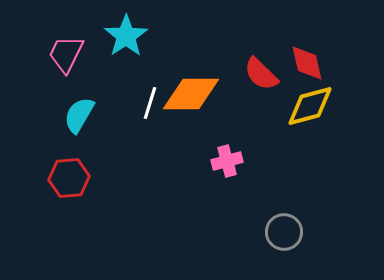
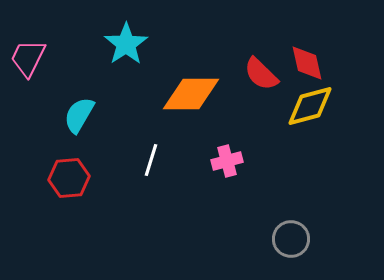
cyan star: moved 8 px down
pink trapezoid: moved 38 px left, 4 px down
white line: moved 1 px right, 57 px down
gray circle: moved 7 px right, 7 px down
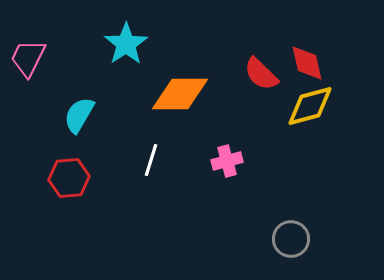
orange diamond: moved 11 px left
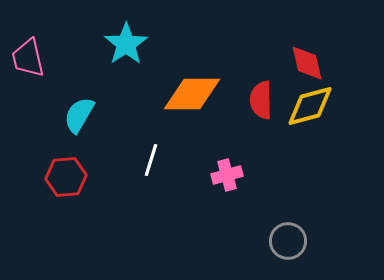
pink trapezoid: rotated 39 degrees counterclockwise
red semicircle: moved 26 px down; rotated 45 degrees clockwise
orange diamond: moved 12 px right
pink cross: moved 14 px down
red hexagon: moved 3 px left, 1 px up
gray circle: moved 3 px left, 2 px down
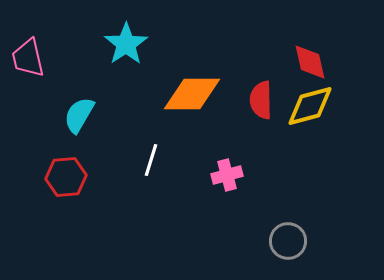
red diamond: moved 3 px right, 1 px up
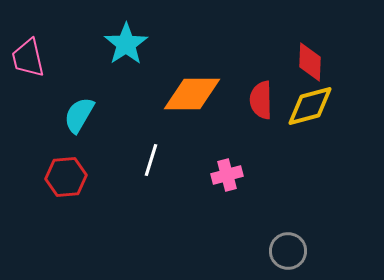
red diamond: rotated 15 degrees clockwise
gray circle: moved 10 px down
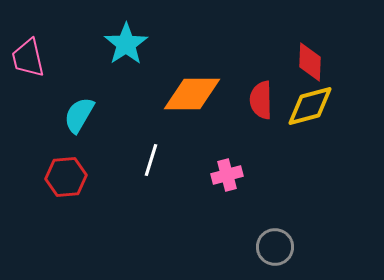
gray circle: moved 13 px left, 4 px up
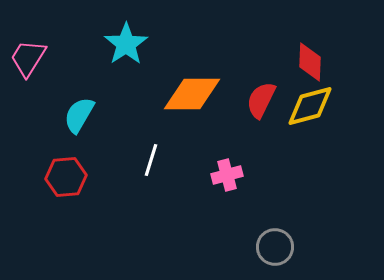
pink trapezoid: rotated 45 degrees clockwise
red semicircle: rotated 27 degrees clockwise
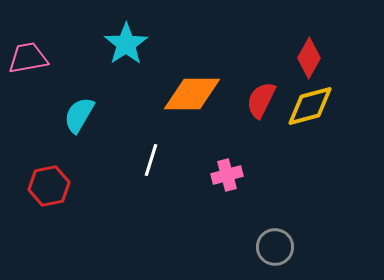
pink trapezoid: rotated 48 degrees clockwise
red diamond: moved 1 px left, 4 px up; rotated 27 degrees clockwise
red hexagon: moved 17 px left, 9 px down; rotated 6 degrees counterclockwise
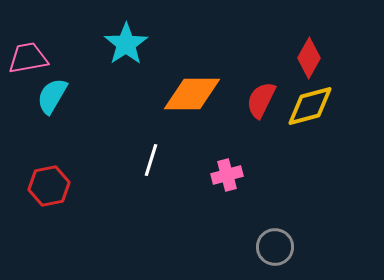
cyan semicircle: moved 27 px left, 19 px up
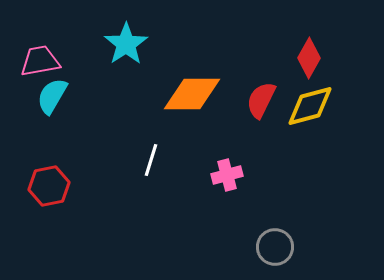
pink trapezoid: moved 12 px right, 3 px down
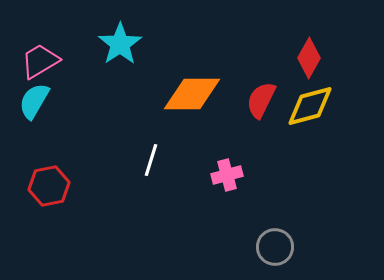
cyan star: moved 6 px left
pink trapezoid: rotated 21 degrees counterclockwise
cyan semicircle: moved 18 px left, 5 px down
